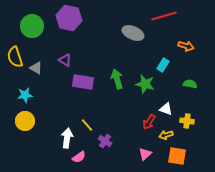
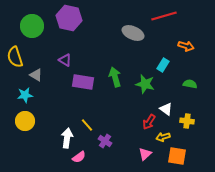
gray triangle: moved 7 px down
green arrow: moved 2 px left, 2 px up
white triangle: rotated 16 degrees clockwise
yellow arrow: moved 3 px left, 2 px down
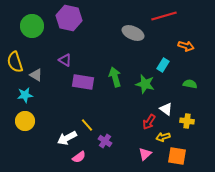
yellow semicircle: moved 5 px down
white arrow: rotated 126 degrees counterclockwise
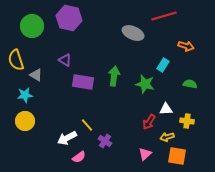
yellow semicircle: moved 1 px right, 2 px up
green arrow: moved 1 px left, 1 px up; rotated 24 degrees clockwise
white triangle: rotated 40 degrees counterclockwise
yellow arrow: moved 4 px right
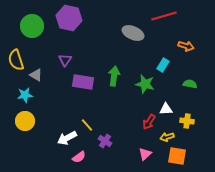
purple triangle: rotated 32 degrees clockwise
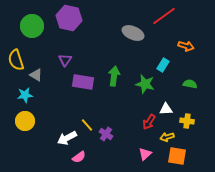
red line: rotated 20 degrees counterclockwise
purple cross: moved 1 px right, 7 px up
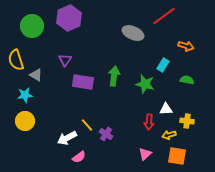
purple hexagon: rotated 25 degrees clockwise
green semicircle: moved 3 px left, 4 px up
red arrow: rotated 28 degrees counterclockwise
yellow arrow: moved 2 px right, 2 px up
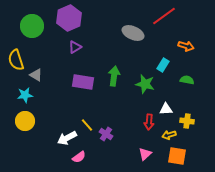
purple triangle: moved 10 px right, 13 px up; rotated 24 degrees clockwise
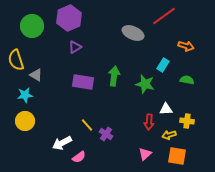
white arrow: moved 5 px left, 5 px down
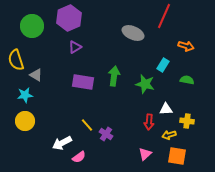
red line: rotated 30 degrees counterclockwise
